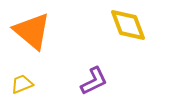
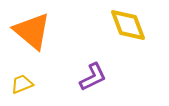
purple L-shape: moved 1 px left, 4 px up
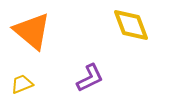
yellow diamond: moved 3 px right
purple L-shape: moved 3 px left, 1 px down
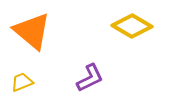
yellow diamond: moved 1 px right, 1 px down; rotated 39 degrees counterclockwise
yellow trapezoid: moved 2 px up
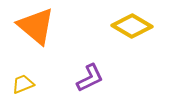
orange triangle: moved 4 px right, 5 px up
yellow trapezoid: moved 1 px right, 2 px down
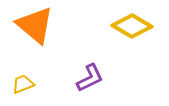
orange triangle: moved 1 px left, 1 px up
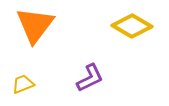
orange triangle: rotated 27 degrees clockwise
